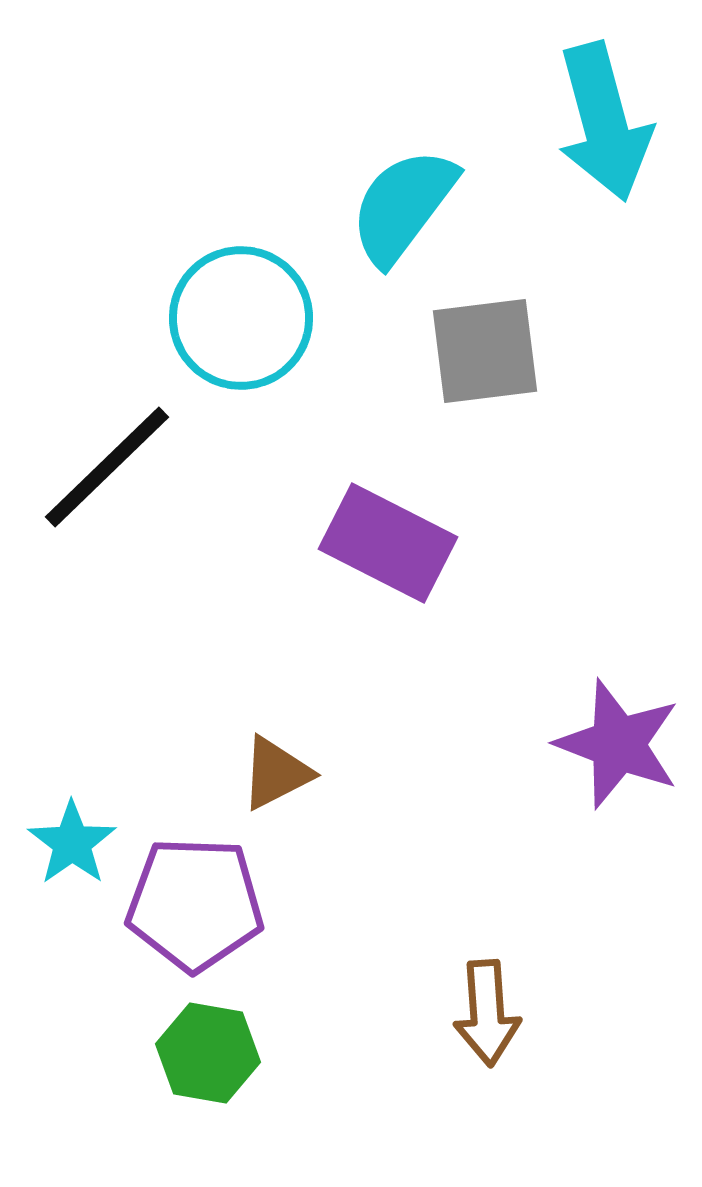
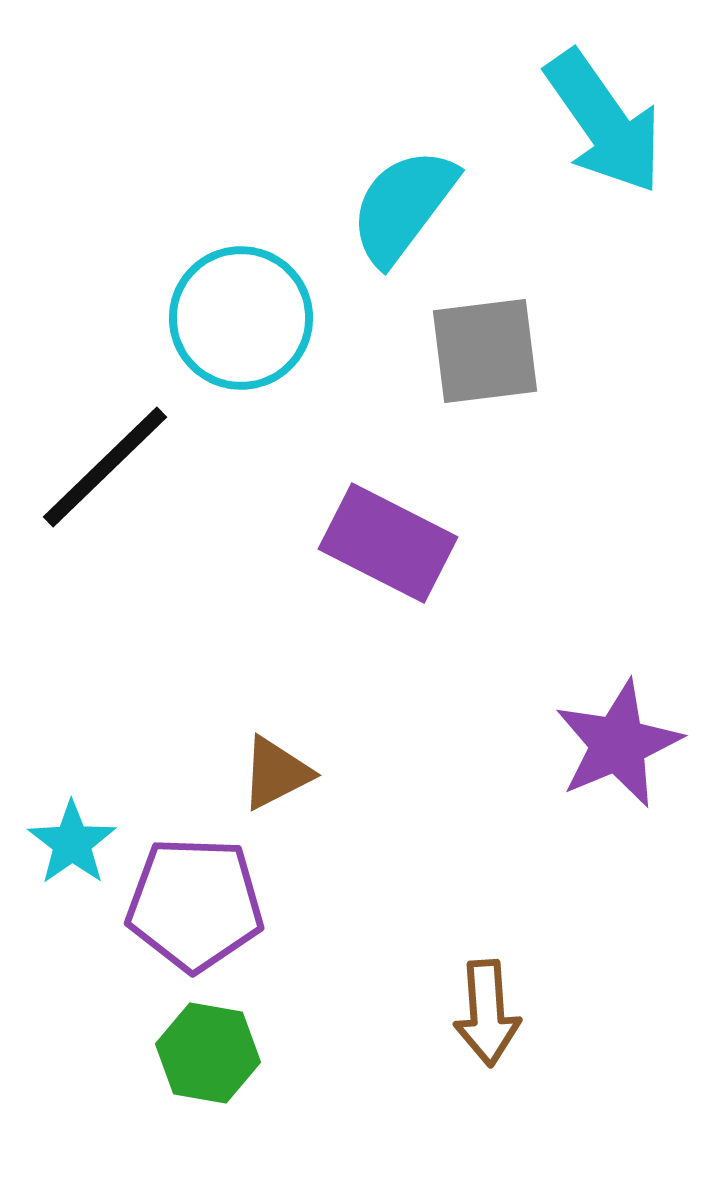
cyan arrow: rotated 20 degrees counterclockwise
black line: moved 2 px left
purple star: rotated 28 degrees clockwise
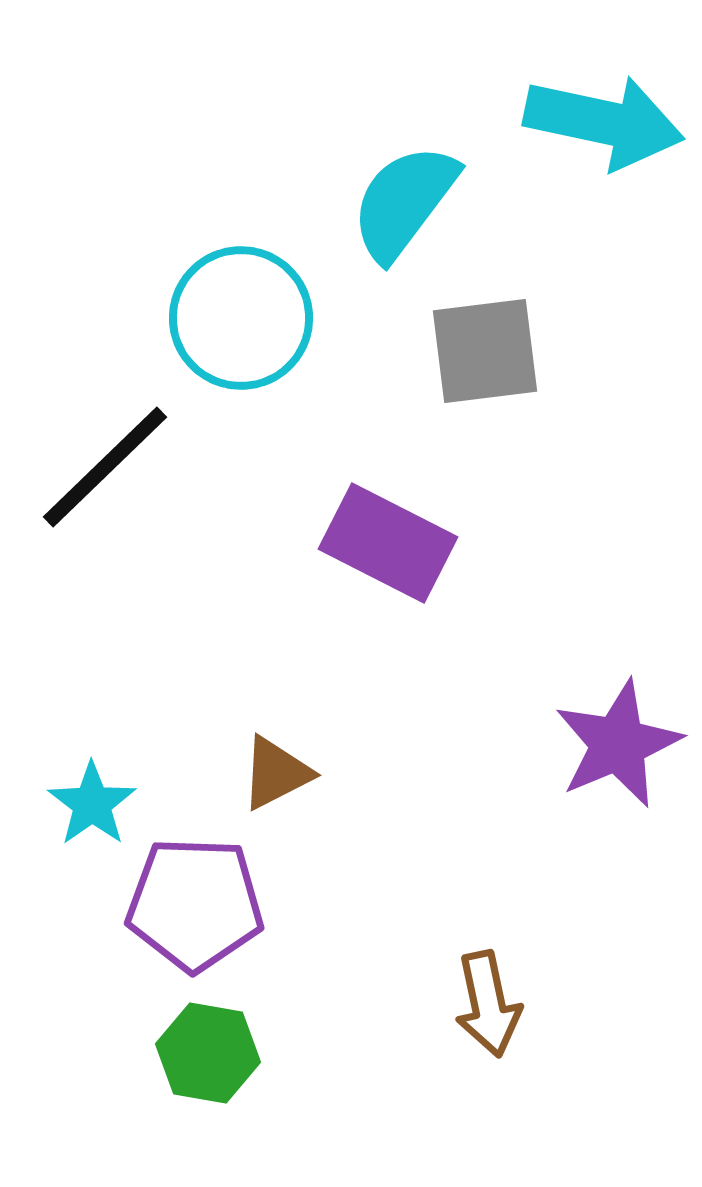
cyan arrow: rotated 43 degrees counterclockwise
cyan semicircle: moved 1 px right, 4 px up
cyan star: moved 20 px right, 39 px up
brown arrow: moved 1 px right, 9 px up; rotated 8 degrees counterclockwise
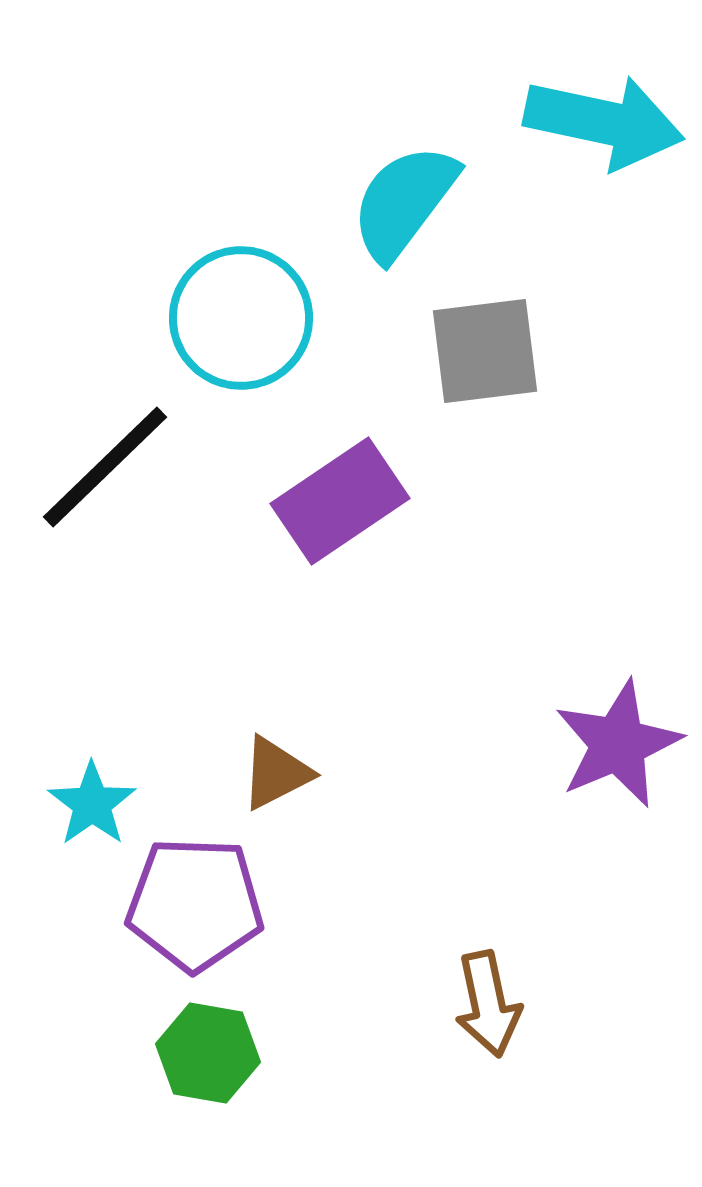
purple rectangle: moved 48 px left, 42 px up; rotated 61 degrees counterclockwise
